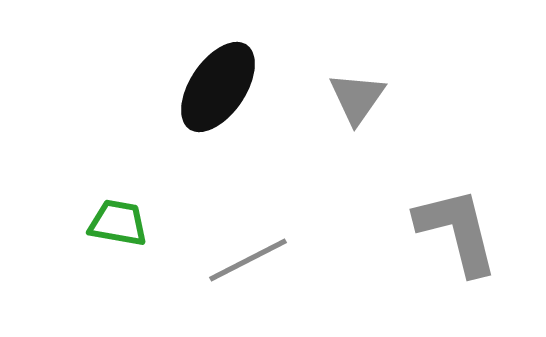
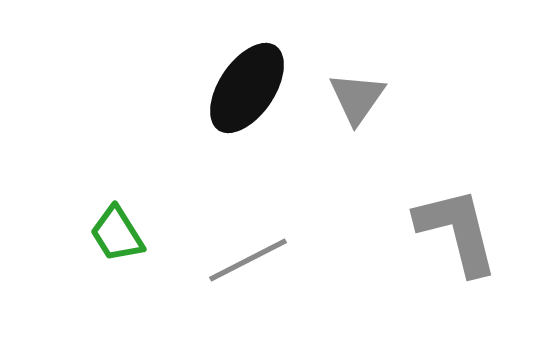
black ellipse: moved 29 px right, 1 px down
green trapezoid: moved 1 px left, 11 px down; rotated 132 degrees counterclockwise
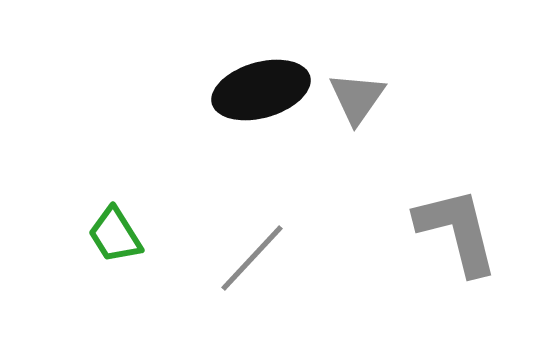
black ellipse: moved 14 px right, 2 px down; rotated 40 degrees clockwise
green trapezoid: moved 2 px left, 1 px down
gray line: moved 4 px right, 2 px up; rotated 20 degrees counterclockwise
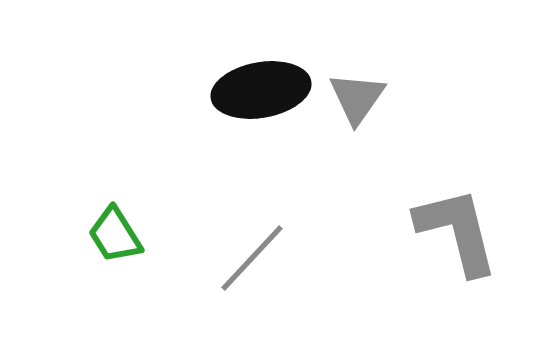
black ellipse: rotated 6 degrees clockwise
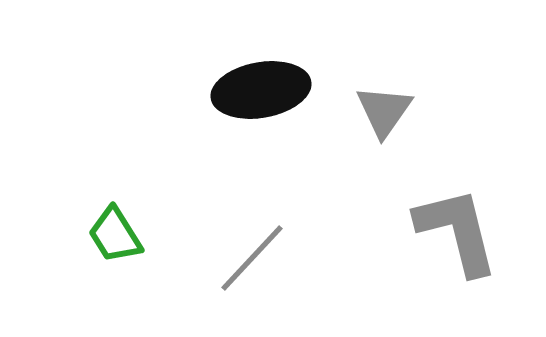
gray triangle: moved 27 px right, 13 px down
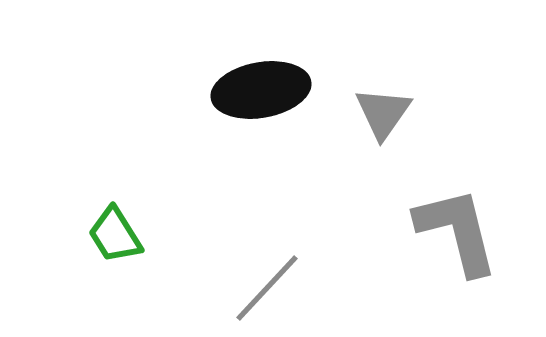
gray triangle: moved 1 px left, 2 px down
gray line: moved 15 px right, 30 px down
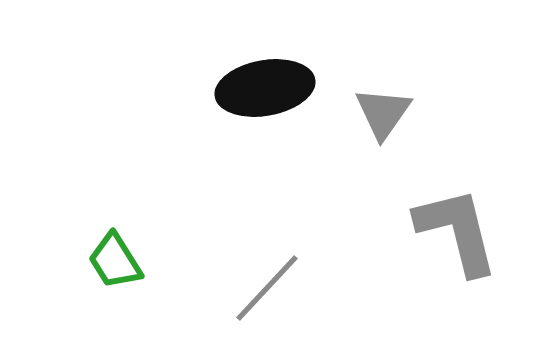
black ellipse: moved 4 px right, 2 px up
green trapezoid: moved 26 px down
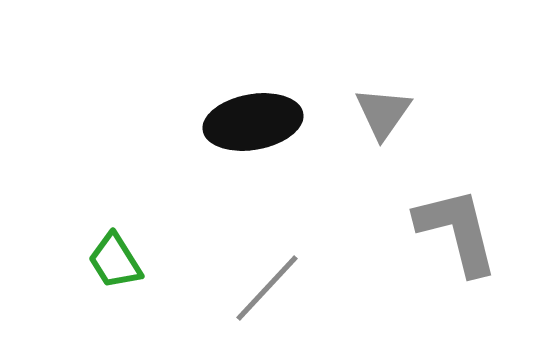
black ellipse: moved 12 px left, 34 px down
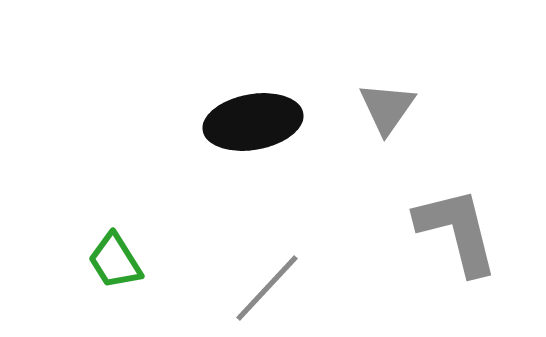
gray triangle: moved 4 px right, 5 px up
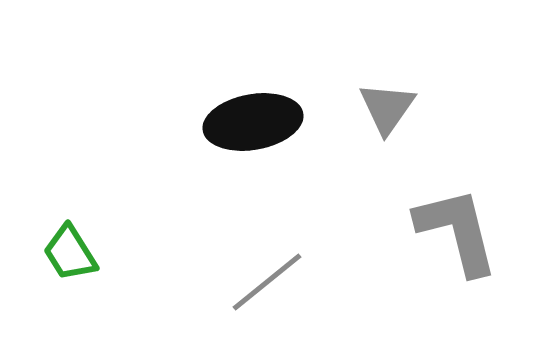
green trapezoid: moved 45 px left, 8 px up
gray line: moved 6 px up; rotated 8 degrees clockwise
